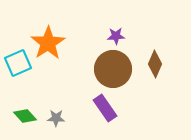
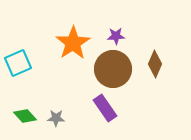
orange star: moved 25 px right
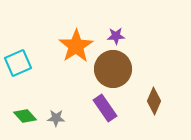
orange star: moved 3 px right, 3 px down
brown diamond: moved 1 px left, 37 px down
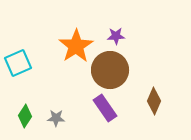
brown circle: moved 3 px left, 1 px down
green diamond: rotated 75 degrees clockwise
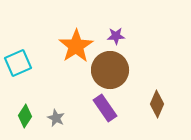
brown diamond: moved 3 px right, 3 px down
gray star: rotated 24 degrees clockwise
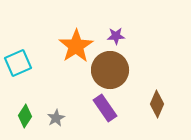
gray star: rotated 18 degrees clockwise
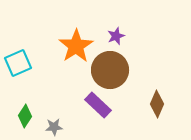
purple star: rotated 18 degrees counterclockwise
purple rectangle: moved 7 px left, 3 px up; rotated 12 degrees counterclockwise
gray star: moved 2 px left, 9 px down; rotated 24 degrees clockwise
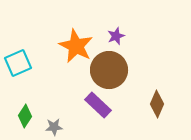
orange star: rotated 12 degrees counterclockwise
brown circle: moved 1 px left
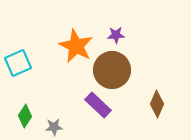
purple star: moved 1 px up; rotated 18 degrees clockwise
brown circle: moved 3 px right
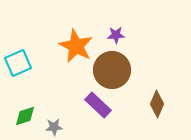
green diamond: rotated 40 degrees clockwise
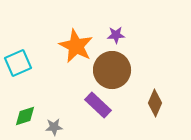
brown diamond: moved 2 px left, 1 px up
